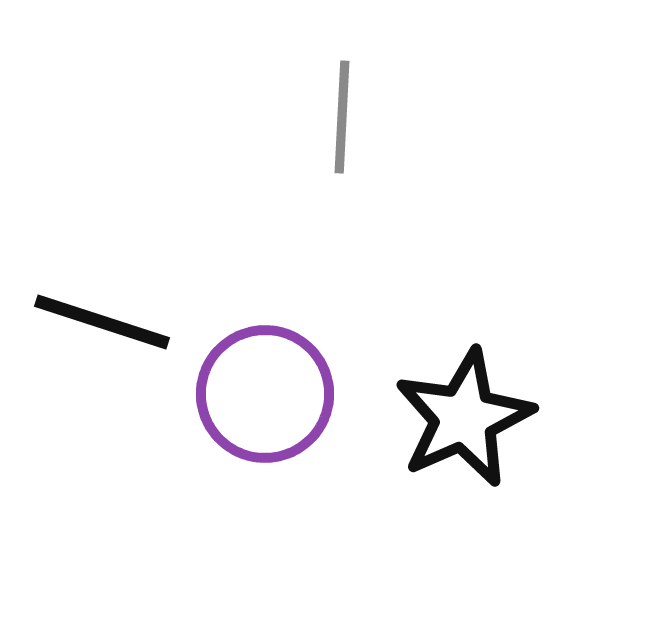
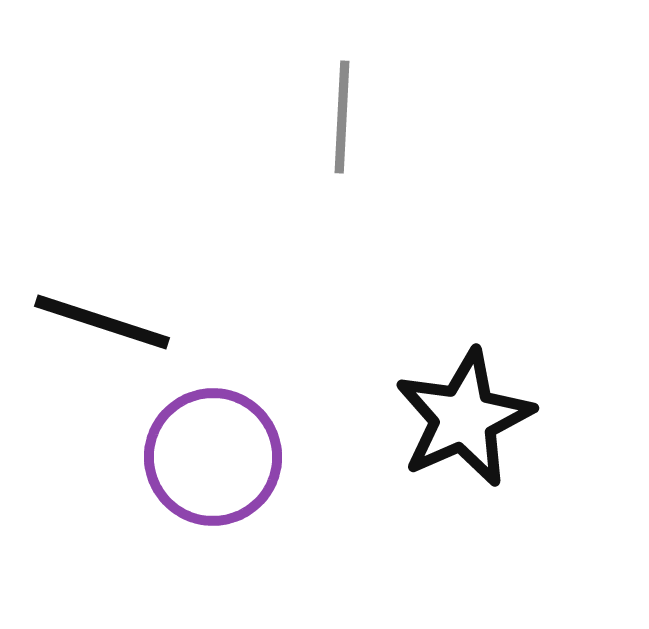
purple circle: moved 52 px left, 63 px down
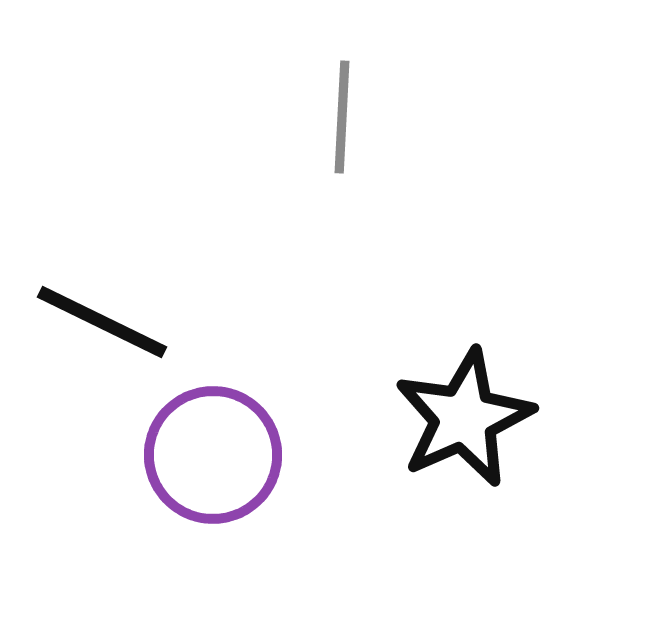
black line: rotated 8 degrees clockwise
purple circle: moved 2 px up
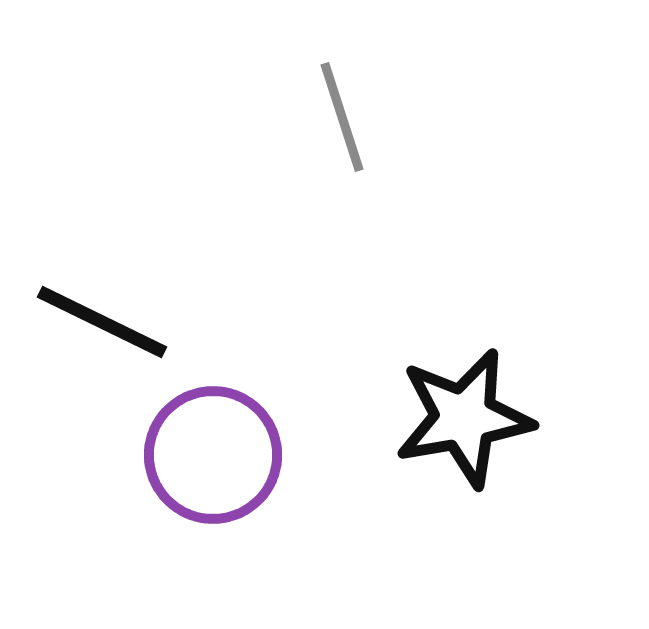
gray line: rotated 21 degrees counterclockwise
black star: rotated 14 degrees clockwise
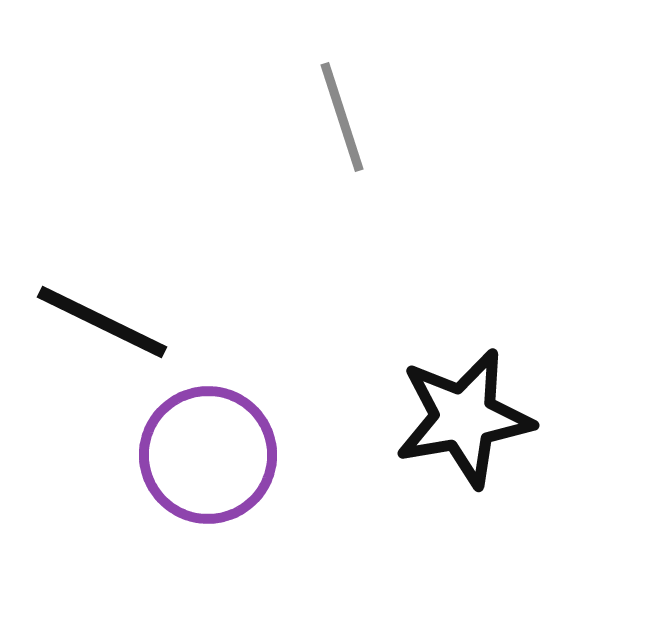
purple circle: moved 5 px left
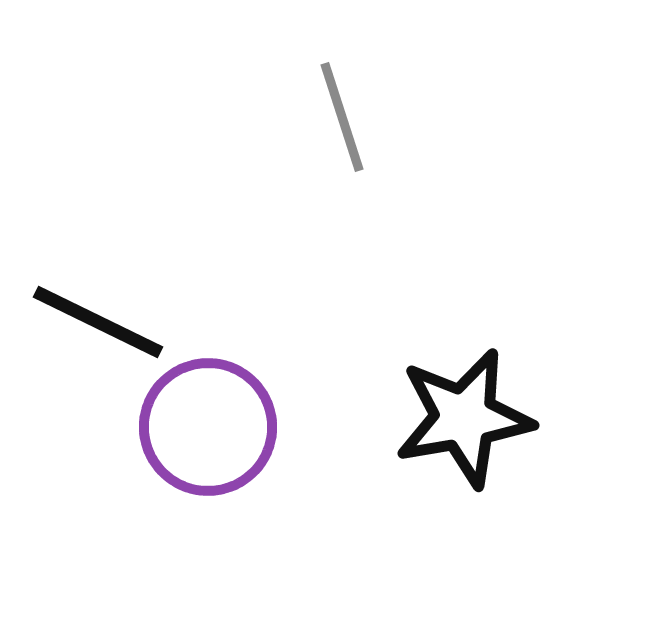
black line: moved 4 px left
purple circle: moved 28 px up
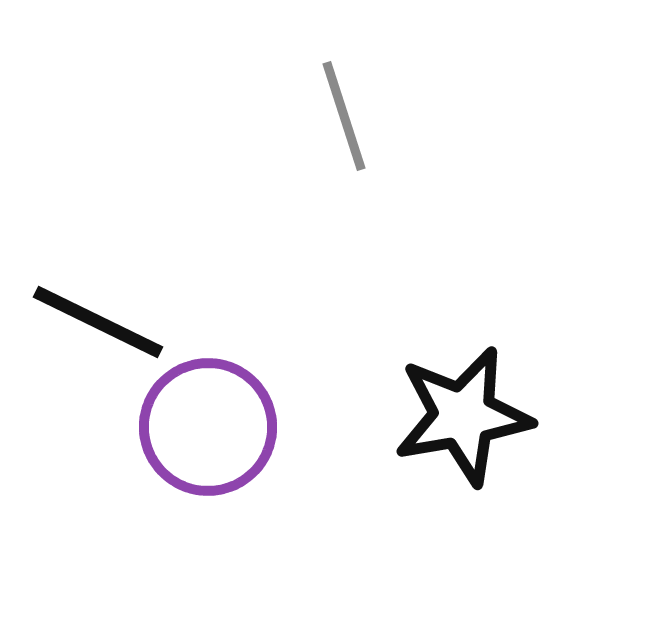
gray line: moved 2 px right, 1 px up
black star: moved 1 px left, 2 px up
